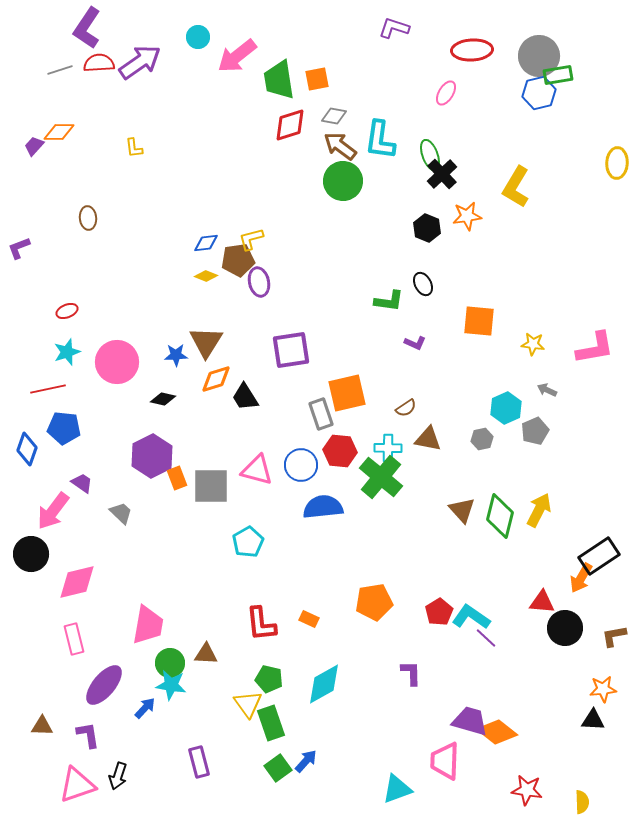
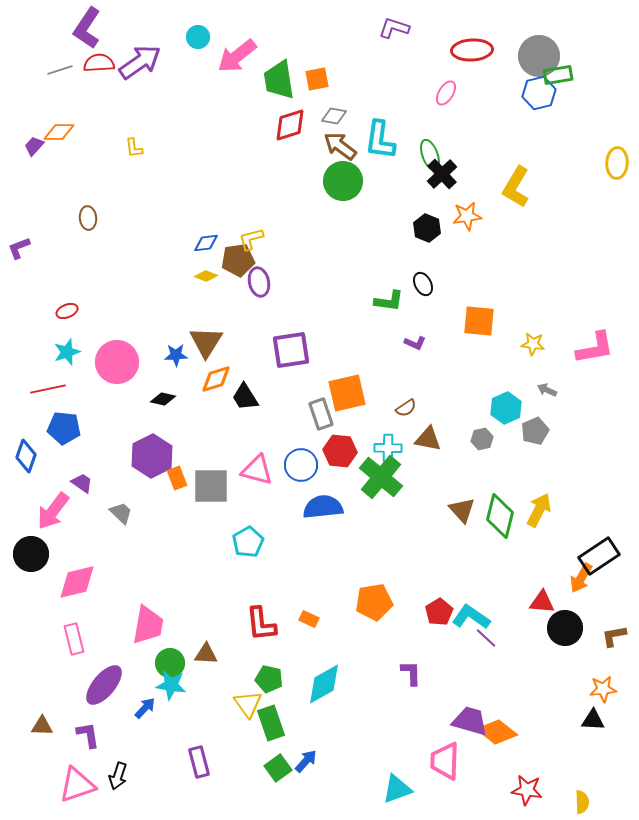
blue diamond at (27, 449): moved 1 px left, 7 px down
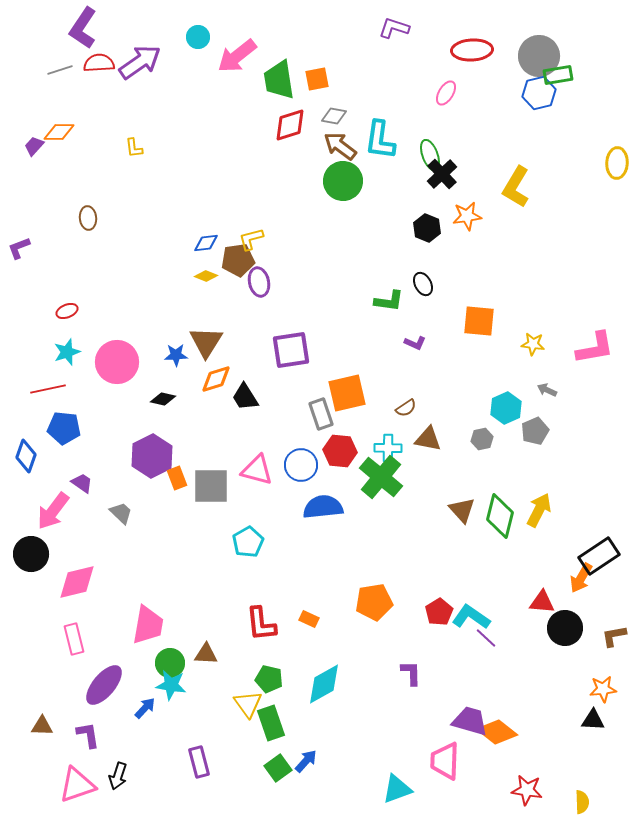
purple L-shape at (87, 28): moved 4 px left
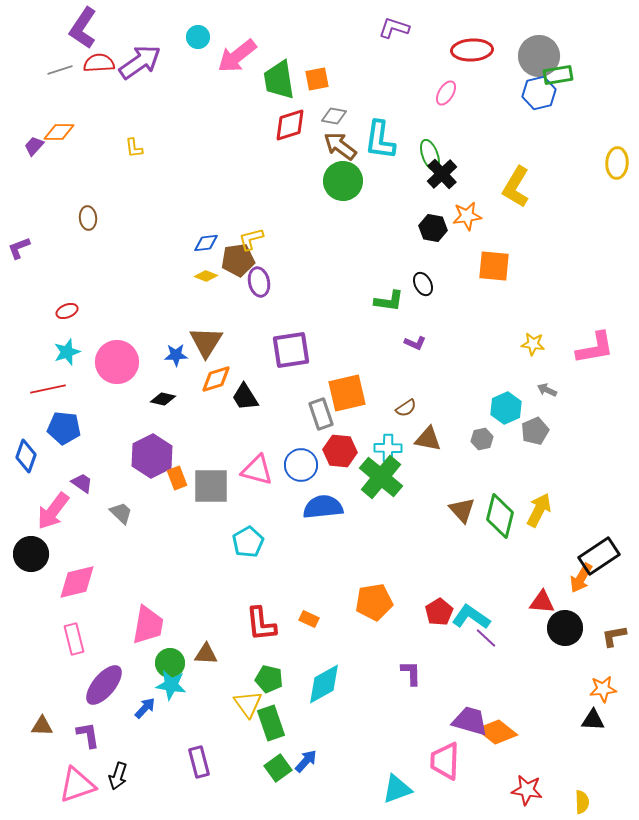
black hexagon at (427, 228): moved 6 px right; rotated 12 degrees counterclockwise
orange square at (479, 321): moved 15 px right, 55 px up
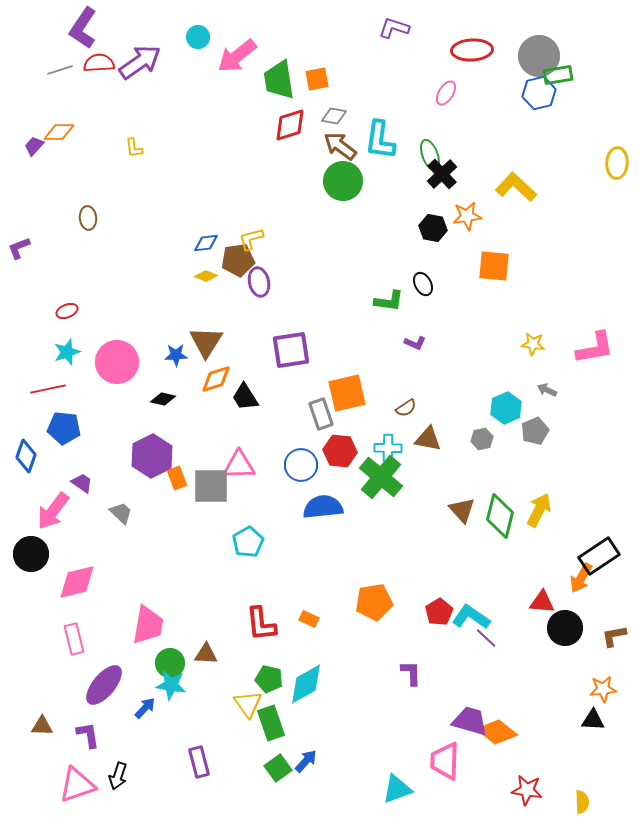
yellow L-shape at (516, 187): rotated 102 degrees clockwise
pink triangle at (257, 470): moved 18 px left, 5 px up; rotated 16 degrees counterclockwise
cyan diamond at (324, 684): moved 18 px left
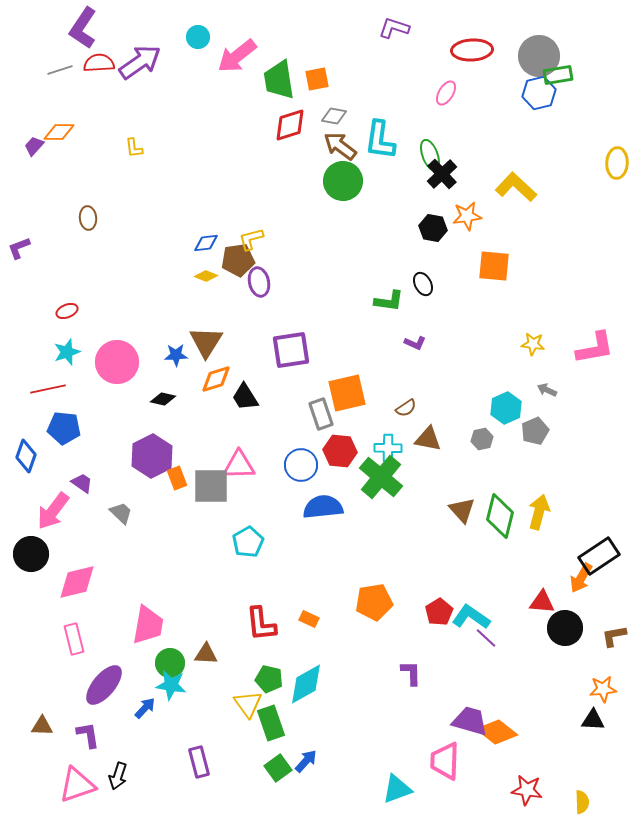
yellow arrow at (539, 510): moved 2 px down; rotated 12 degrees counterclockwise
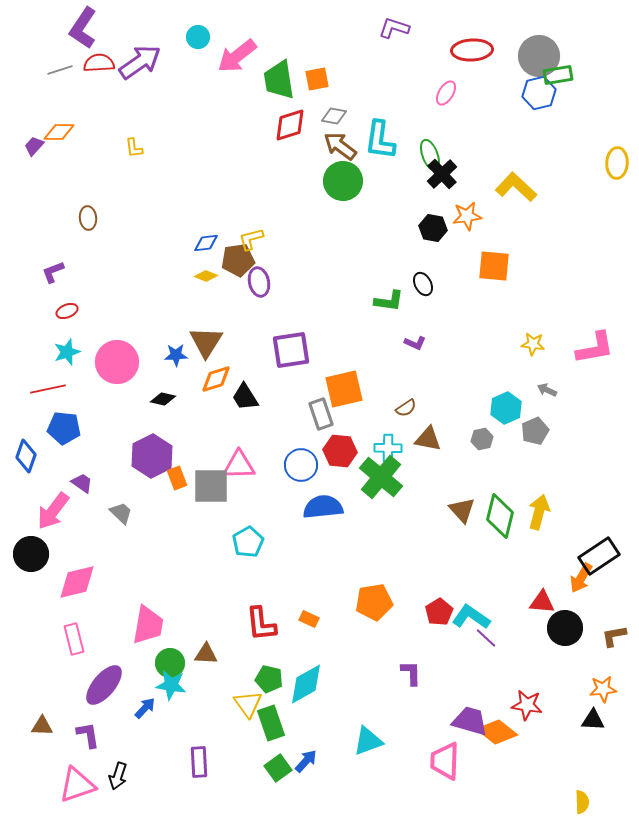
purple L-shape at (19, 248): moved 34 px right, 24 px down
orange square at (347, 393): moved 3 px left, 4 px up
purple rectangle at (199, 762): rotated 12 degrees clockwise
cyan triangle at (397, 789): moved 29 px left, 48 px up
red star at (527, 790): moved 85 px up
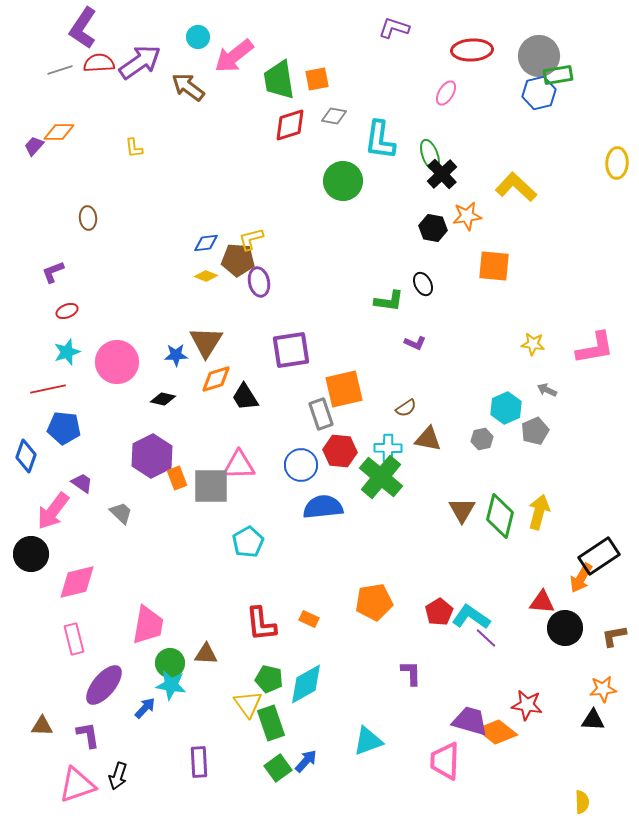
pink arrow at (237, 56): moved 3 px left
brown arrow at (340, 146): moved 152 px left, 59 px up
brown pentagon at (238, 260): rotated 12 degrees clockwise
brown triangle at (462, 510): rotated 12 degrees clockwise
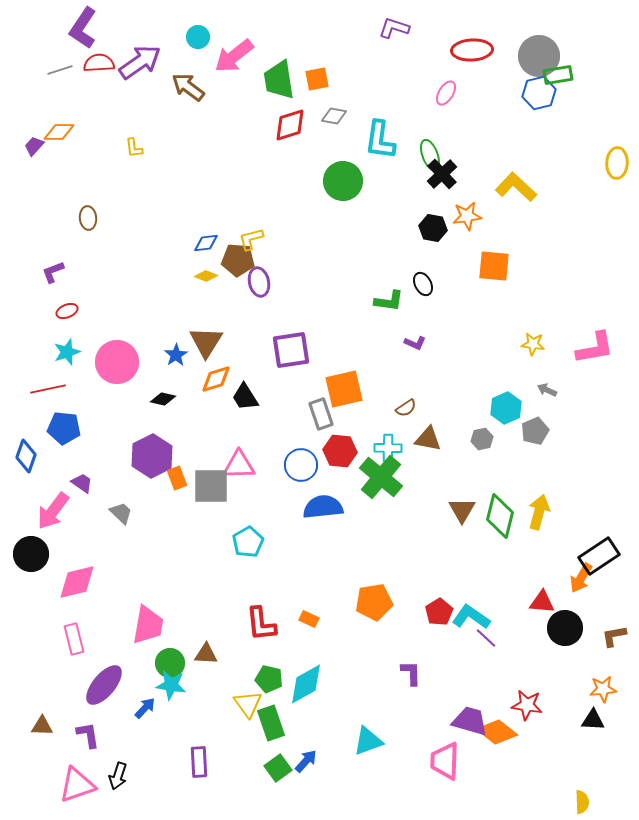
blue star at (176, 355): rotated 30 degrees counterclockwise
